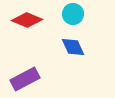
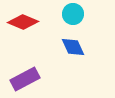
red diamond: moved 4 px left, 2 px down
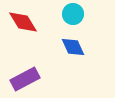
red diamond: rotated 36 degrees clockwise
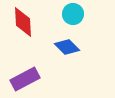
red diamond: rotated 28 degrees clockwise
blue diamond: moved 6 px left; rotated 20 degrees counterclockwise
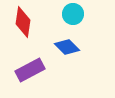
red diamond: rotated 12 degrees clockwise
purple rectangle: moved 5 px right, 9 px up
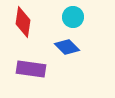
cyan circle: moved 3 px down
purple rectangle: moved 1 px right, 1 px up; rotated 36 degrees clockwise
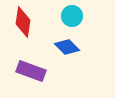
cyan circle: moved 1 px left, 1 px up
purple rectangle: moved 2 px down; rotated 12 degrees clockwise
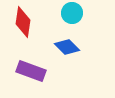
cyan circle: moved 3 px up
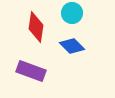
red diamond: moved 13 px right, 5 px down
blue diamond: moved 5 px right, 1 px up
